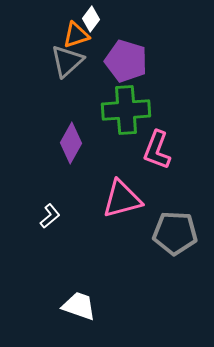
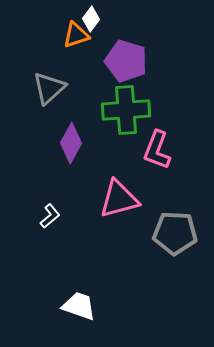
gray triangle: moved 18 px left, 27 px down
pink triangle: moved 3 px left
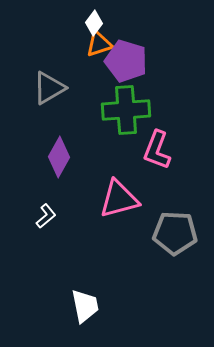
white diamond: moved 3 px right, 4 px down
orange triangle: moved 23 px right, 9 px down
gray triangle: rotated 12 degrees clockwise
purple diamond: moved 12 px left, 14 px down
white L-shape: moved 4 px left
white trapezoid: moved 6 px right; rotated 60 degrees clockwise
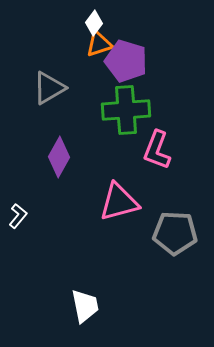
pink triangle: moved 3 px down
white L-shape: moved 28 px left; rotated 10 degrees counterclockwise
